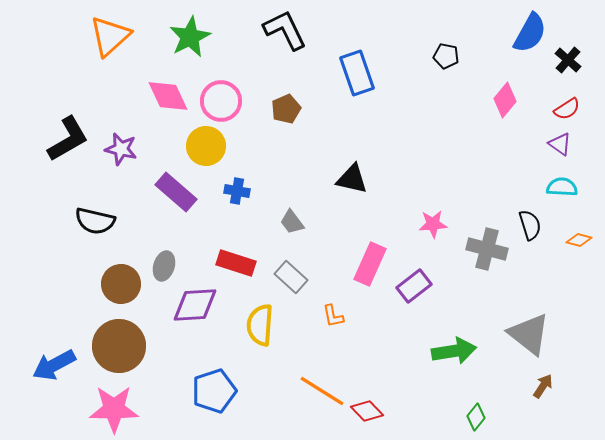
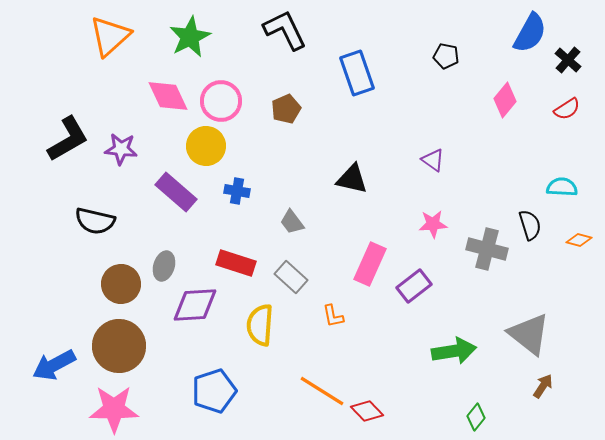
purple triangle at (560, 144): moved 127 px left, 16 px down
purple star at (121, 149): rotated 8 degrees counterclockwise
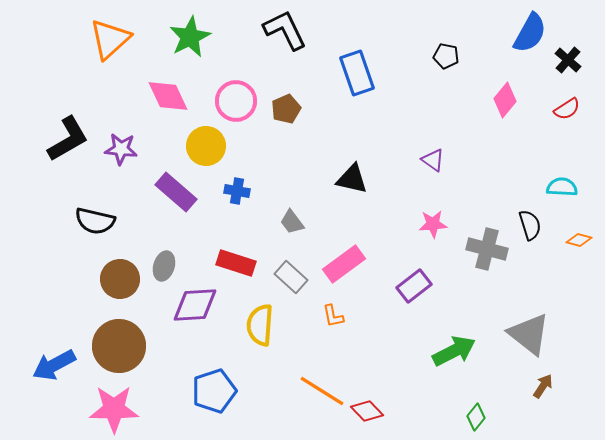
orange triangle at (110, 36): moved 3 px down
pink circle at (221, 101): moved 15 px right
pink rectangle at (370, 264): moved 26 px left; rotated 30 degrees clockwise
brown circle at (121, 284): moved 1 px left, 5 px up
green arrow at (454, 351): rotated 18 degrees counterclockwise
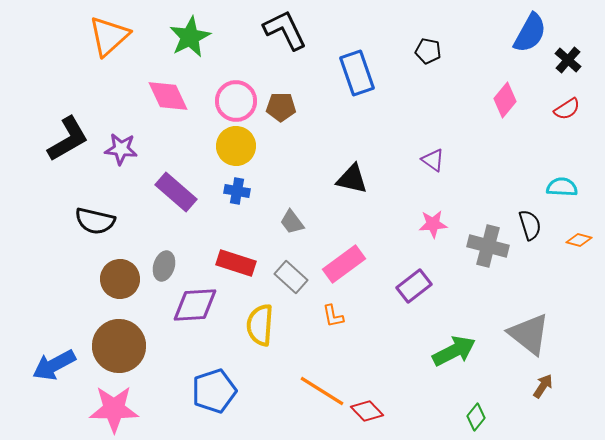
orange triangle at (110, 39): moved 1 px left, 3 px up
black pentagon at (446, 56): moved 18 px left, 5 px up
brown pentagon at (286, 109): moved 5 px left, 2 px up; rotated 24 degrees clockwise
yellow circle at (206, 146): moved 30 px right
gray cross at (487, 249): moved 1 px right, 3 px up
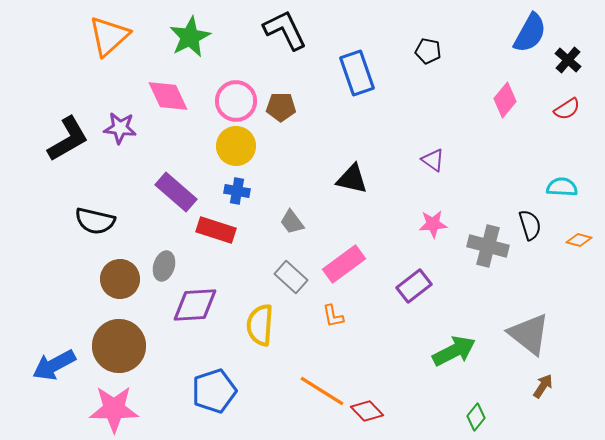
purple star at (121, 149): moved 1 px left, 21 px up
red rectangle at (236, 263): moved 20 px left, 33 px up
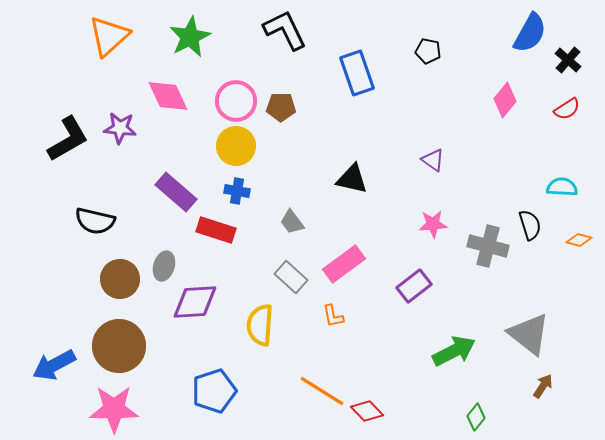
purple diamond at (195, 305): moved 3 px up
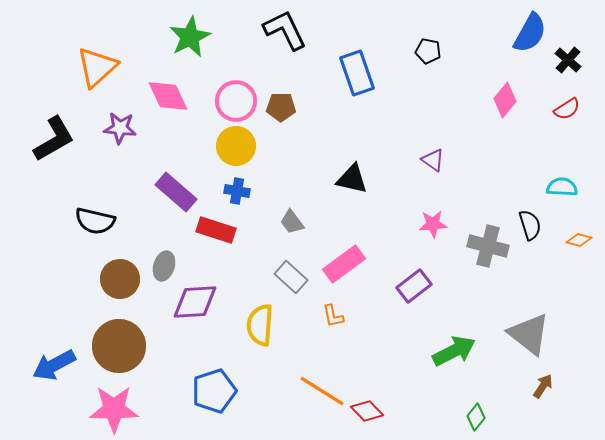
orange triangle at (109, 36): moved 12 px left, 31 px down
black L-shape at (68, 139): moved 14 px left
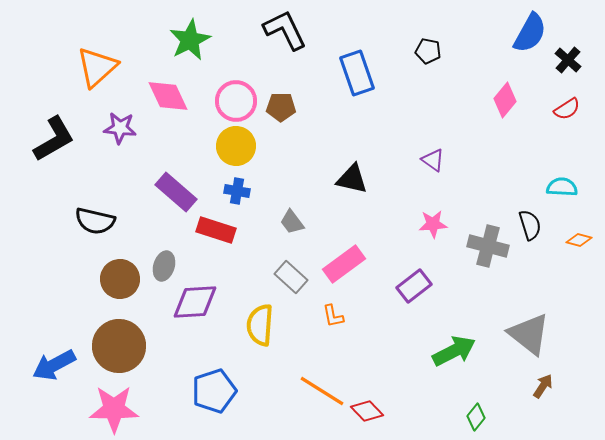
green star at (190, 37): moved 3 px down
